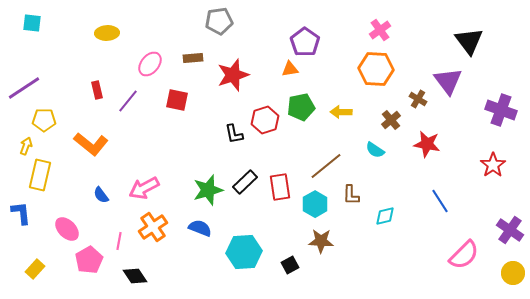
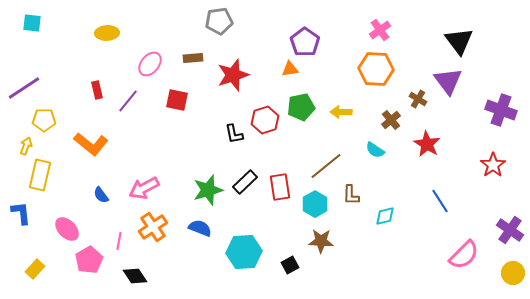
black triangle at (469, 41): moved 10 px left
red star at (427, 144): rotated 20 degrees clockwise
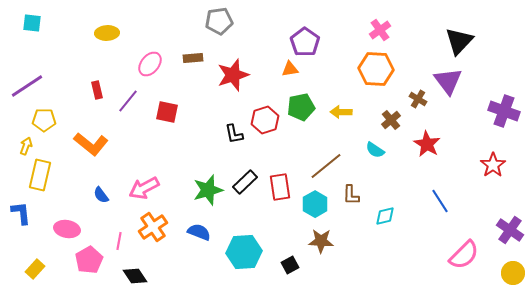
black triangle at (459, 41): rotated 20 degrees clockwise
purple line at (24, 88): moved 3 px right, 2 px up
red square at (177, 100): moved 10 px left, 12 px down
purple cross at (501, 110): moved 3 px right, 1 px down
blue semicircle at (200, 228): moved 1 px left, 4 px down
pink ellipse at (67, 229): rotated 35 degrees counterclockwise
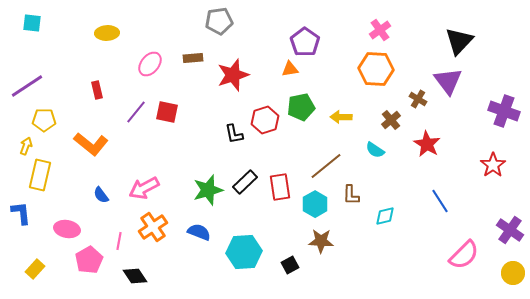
purple line at (128, 101): moved 8 px right, 11 px down
yellow arrow at (341, 112): moved 5 px down
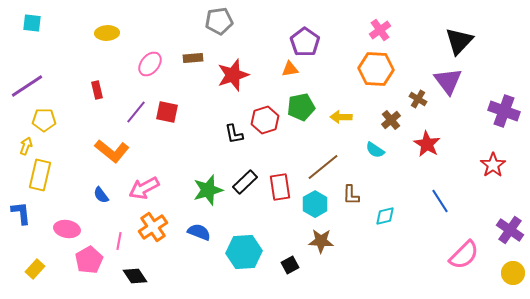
orange L-shape at (91, 144): moved 21 px right, 7 px down
brown line at (326, 166): moved 3 px left, 1 px down
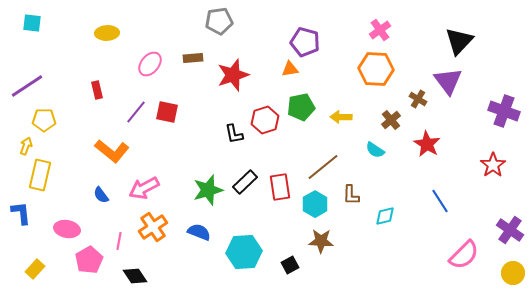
purple pentagon at (305, 42): rotated 20 degrees counterclockwise
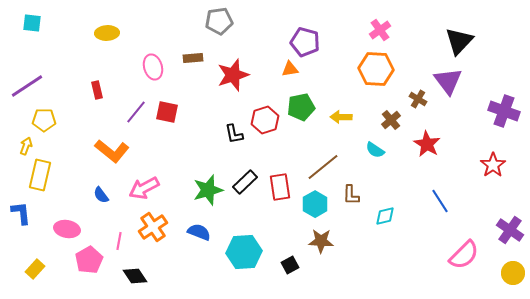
pink ellipse at (150, 64): moved 3 px right, 3 px down; rotated 55 degrees counterclockwise
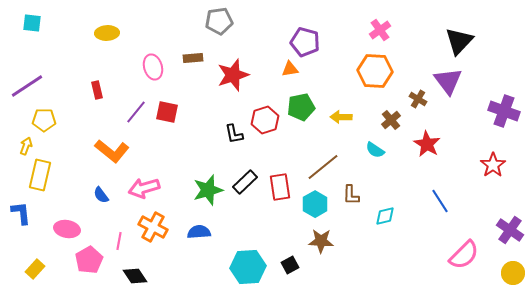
orange hexagon at (376, 69): moved 1 px left, 2 px down
pink arrow at (144, 188): rotated 12 degrees clockwise
orange cross at (153, 227): rotated 28 degrees counterclockwise
blue semicircle at (199, 232): rotated 25 degrees counterclockwise
cyan hexagon at (244, 252): moved 4 px right, 15 px down
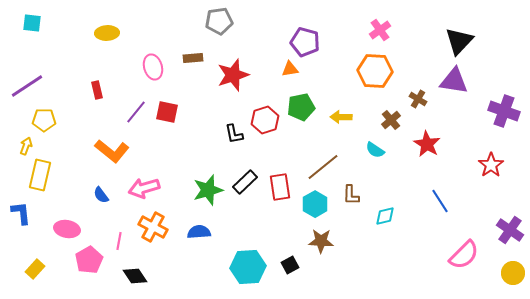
purple triangle at (448, 81): moved 6 px right; rotated 44 degrees counterclockwise
red star at (493, 165): moved 2 px left
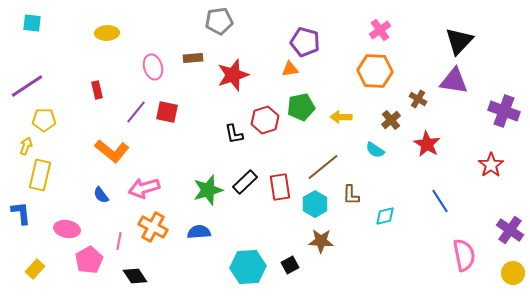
pink semicircle at (464, 255): rotated 56 degrees counterclockwise
